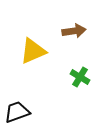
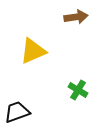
brown arrow: moved 2 px right, 14 px up
green cross: moved 2 px left, 13 px down
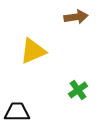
green cross: rotated 24 degrees clockwise
black trapezoid: rotated 20 degrees clockwise
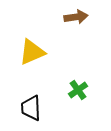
yellow triangle: moved 1 px left, 1 px down
black trapezoid: moved 14 px right, 4 px up; rotated 92 degrees counterclockwise
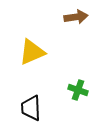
green cross: rotated 36 degrees counterclockwise
